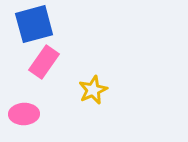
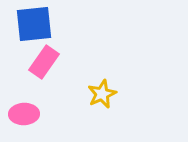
blue square: rotated 9 degrees clockwise
yellow star: moved 9 px right, 4 px down
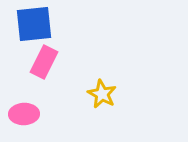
pink rectangle: rotated 8 degrees counterclockwise
yellow star: rotated 20 degrees counterclockwise
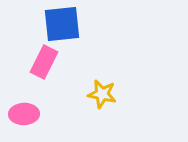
blue square: moved 28 px right
yellow star: rotated 16 degrees counterclockwise
